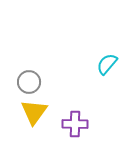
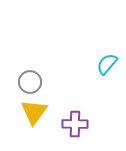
gray circle: moved 1 px right
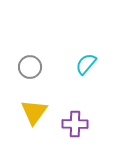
cyan semicircle: moved 21 px left
gray circle: moved 15 px up
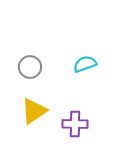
cyan semicircle: moved 1 px left; rotated 30 degrees clockwise
yellow triangle: moved 1 px up; rotated 20 degrees clockwise
